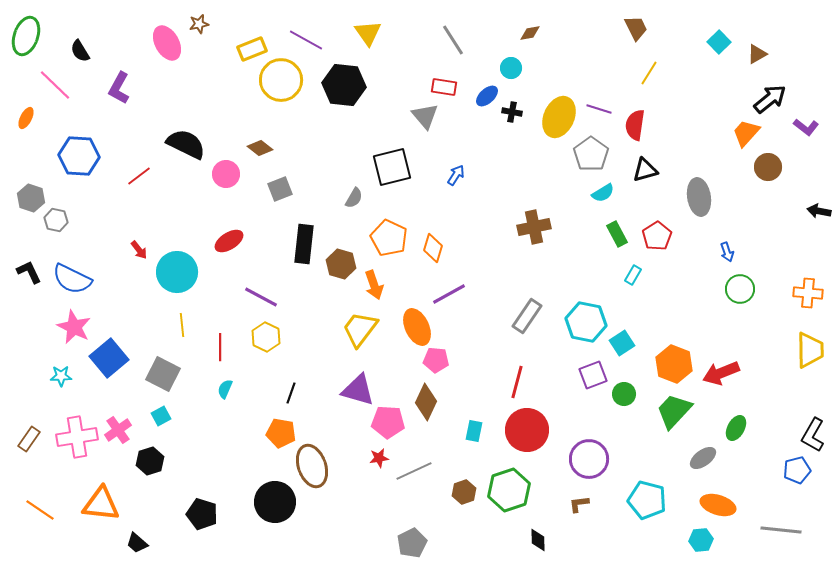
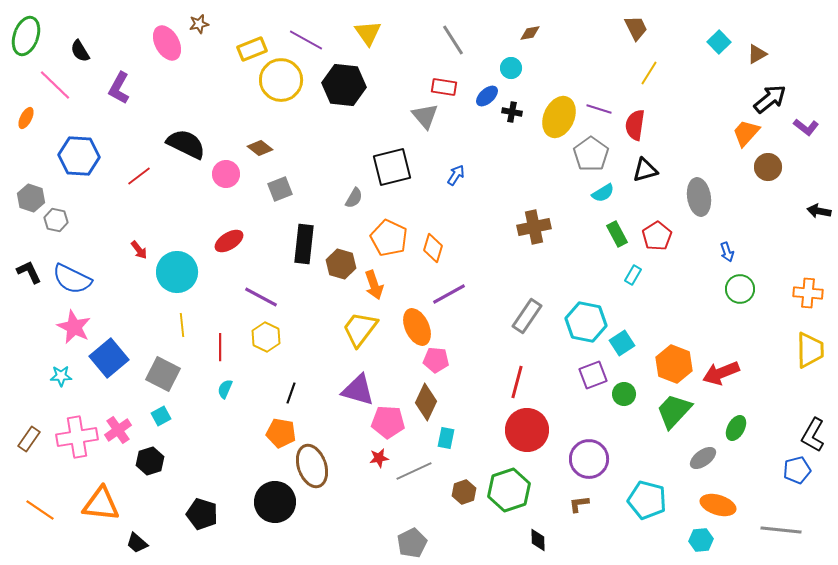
cyan rectangle at (474, 431): moved 28 px left, 7 px down
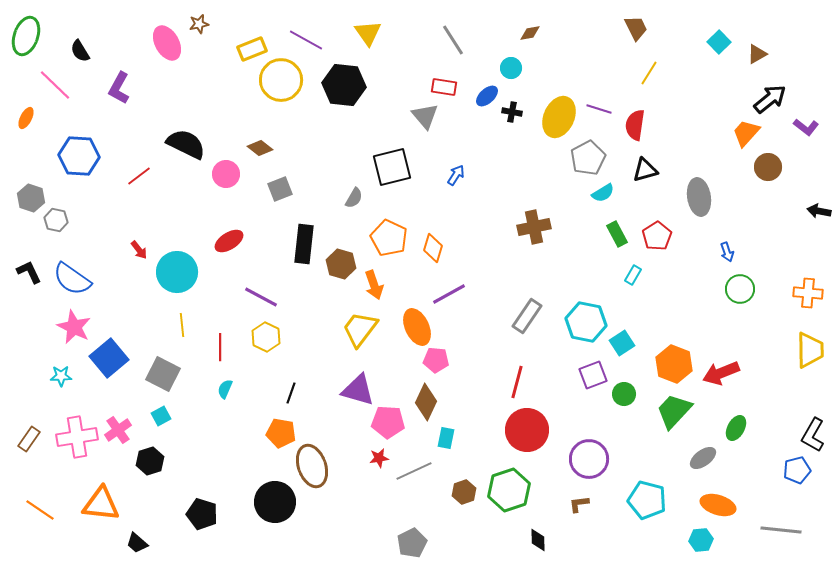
gray pentagon at (591, 154): moved 3 px left, 4 px down; rotated 8 degrees clockwise
blue semicircle at (72, 279): rotated 9 degrees clockwise
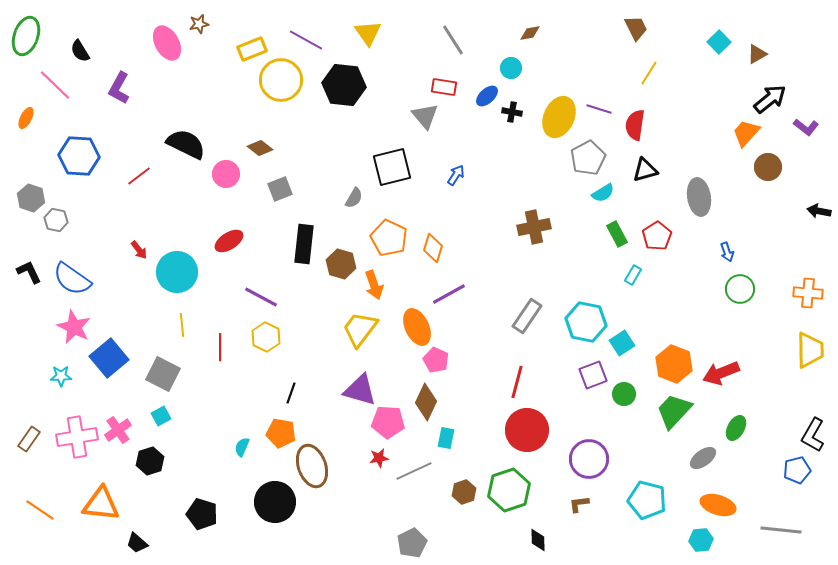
pink pentagon at (436, 360): rotated 20 degrees clockwise
cyan semicircle at (225, 389): moved 17 px right, 58 px down
purple triangle at (358, 390): moved 2 px right
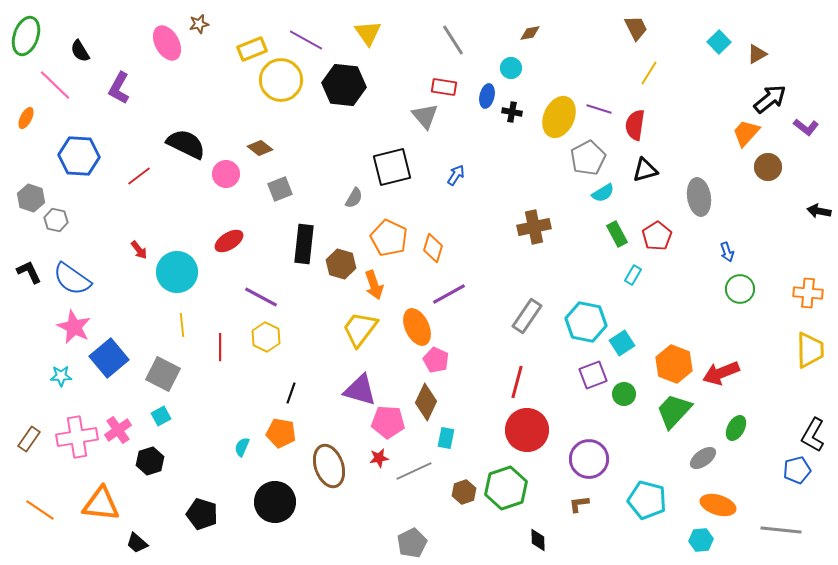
blue ellipse at (487, 96): rotated 35 degrees counterclockwise
brown ellipse at (312, 466): moved 17 px right
green hexagon at (509, 490): moved 3 px left, 2 px up
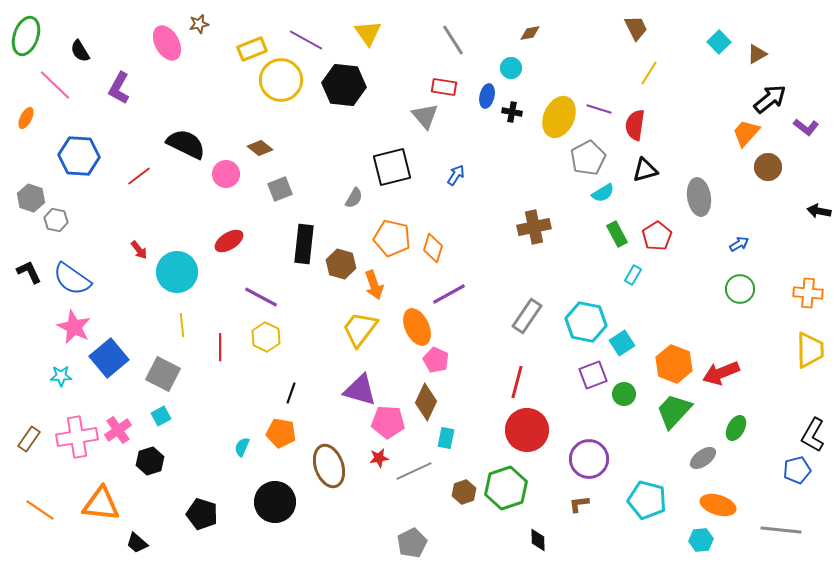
orange pentagon at (389, 238): moved 3 px right; rotated 12 degrees counterclockwise
blue arrow at (727, 252): moved 12 px right, 8 px up; rotated 102 degrees counterclockwise
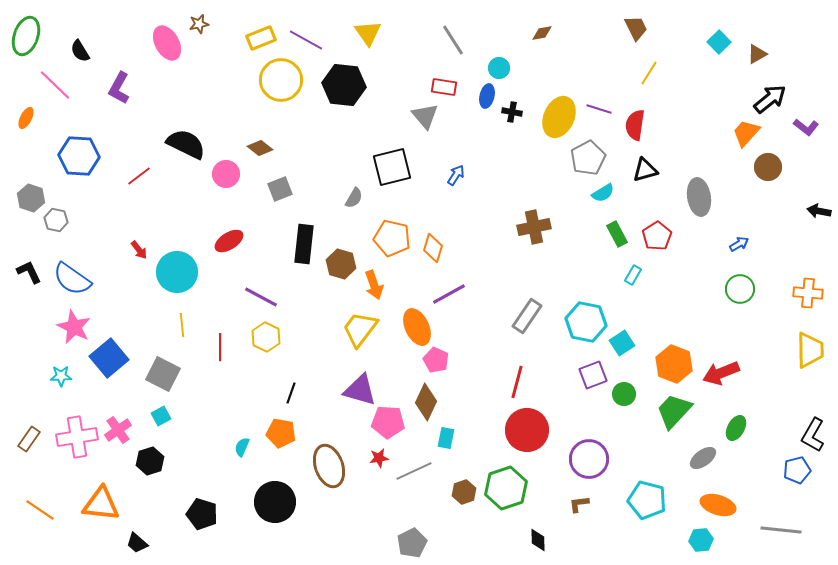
brown diamond at (530, 33): moved 12 px right
yellow rectangle at (252, 49): moved 9 px right, 11 px up
cyan circle at (511, 68): moved 12 px left
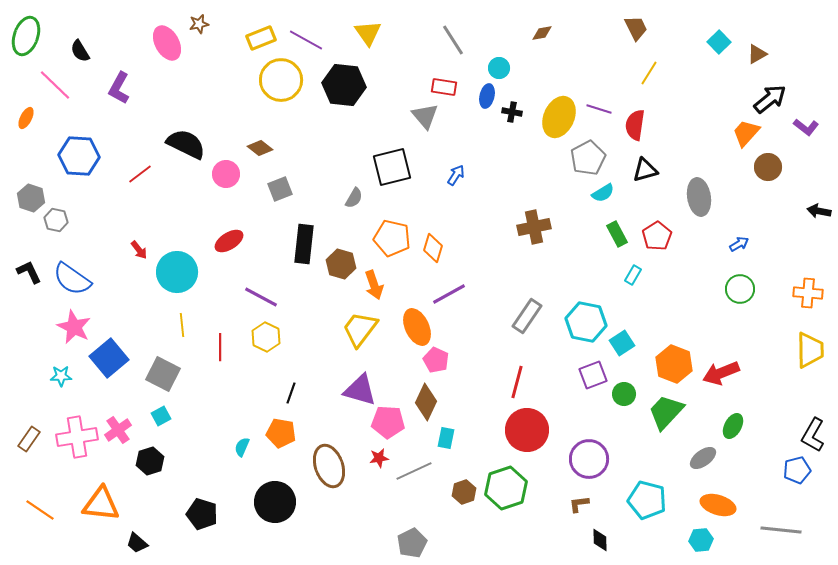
red line at (139, 176): moved 1 px right, 2 px up
green trapezoid at (674, 411): moved 8 px left, 1 px down
green ellipse at (736, 428): moved 3 px left, 2 px up
black diamond at (538, 540): moved 62 px right
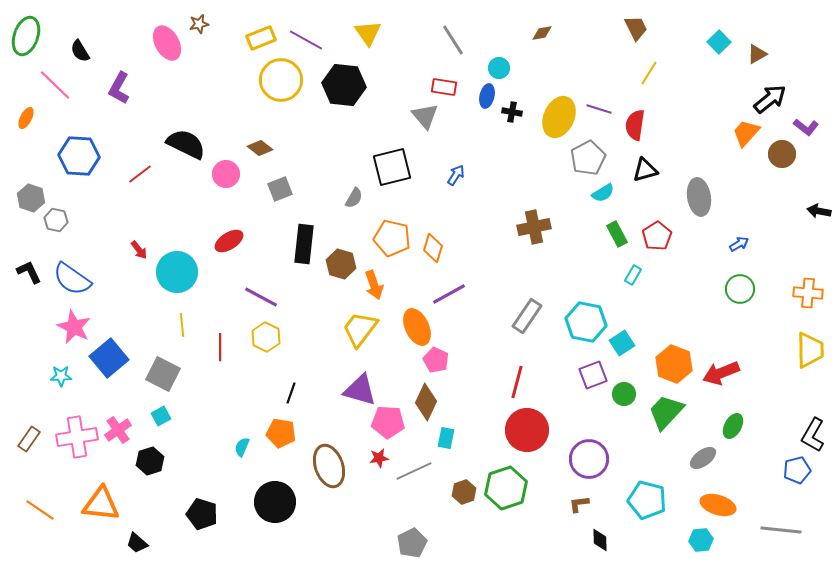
brown circle at (768, 167): moved 14 px right, 13 px up
